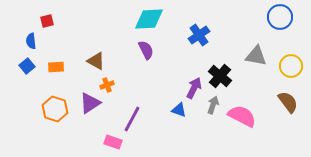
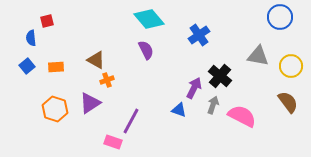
cyan diamond: rotated 52 degrees clockwise
blue semicircle: moved 3 px up
gray triangle: moved 2 px right
brown triangle: moved 1 px up
orange cross: moved 5 px up
purple line: moved 1 px left, 2 px down
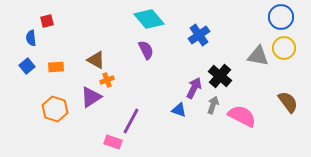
blue circle: moved 1 px right
yellow circle: moved 7 px left, 18 px up
purple triangle: moved 1 px right, 6 px up
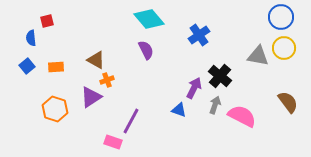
gray arrow: moved 2 px right
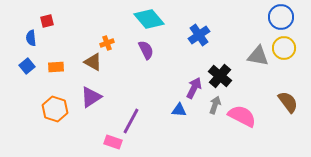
brown triangle: moved 3 px left, 2 px down
orange cross: moved 37 px up
blue triangle: rotated 14 degrees counterclockwise
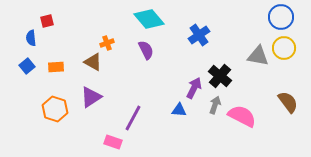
purple line: moved 2 px right, 3 px up
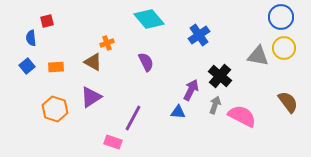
purple semicircle: moved 12 px down
purple arrow: moved 3 px left, 2 px down
blue triangle: moved 1 px left, 2 px down
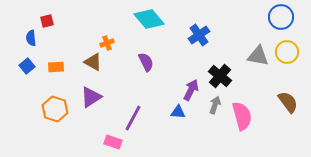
yellow circle: moved 3 px right, 4 px down
pink semicircle: rotated 48 degrees clockwise
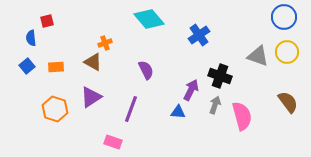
blue circle: moved 3 px right
orange cross: moved 2 px left
gray triangle: rotated 10 degrees clockwise
purple semicircle: moved 8 px down
black cross: rotated 20 degrees counterclockwise
purple line: moved 2 px left, 9 px up; rotated 8 degrees counterclockwise
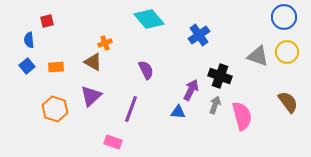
blue semicircle: moved 2 px left, 2 px down
purple triangle: moved 1 px up; rotated 10 degrees counterclockwise
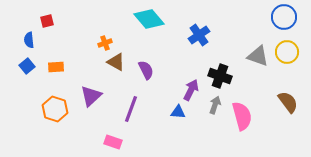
brown triangle: moved 23 px right
